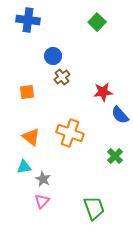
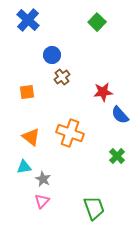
blue cross: rotated 35 degrees clockwise
blue circle: moved 1 px left, 1 px up
green cross: moved 2 px right
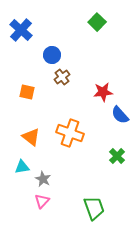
blue cross: moved 7 px left, 10 px down
orange square: rotated 21 degrees clockwise
cyan triangle: moved 2 px left
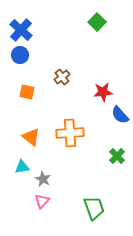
blue circle: moved 32 px left
orange cross: rotated 24 degrees counterclockwise
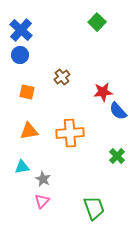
blue semicircle: moved 2 px left, 4 px up
orange triangle: moved 2 px left, 6 px up; rotated 48 degrees counterclockwise
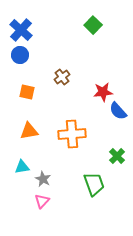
green square: moved 4 px left, 3 px down
orange cross: moved 2 px right, 1 px down
green trapezoid: moved 24 px up
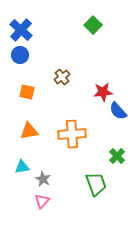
green trapezoid: moved 2 px right
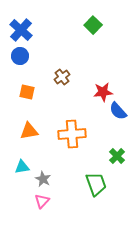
blue circle: moved 1 px down
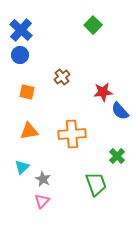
blue circle: moved 1 px up
blue semicircle: moved 2 px right
cyan triangle: rotated 35 degrees counterclockwise
